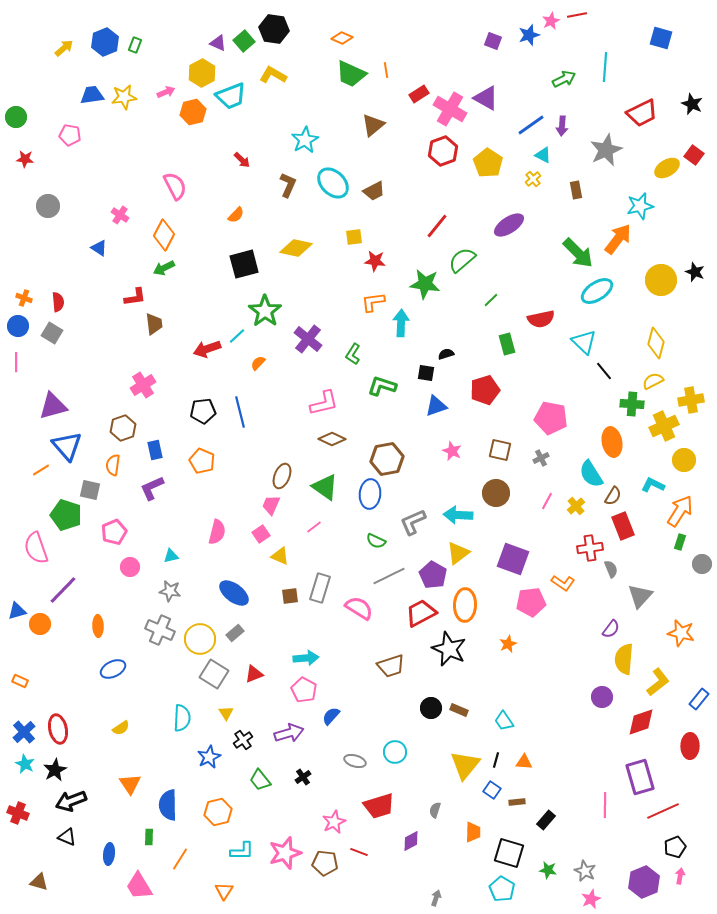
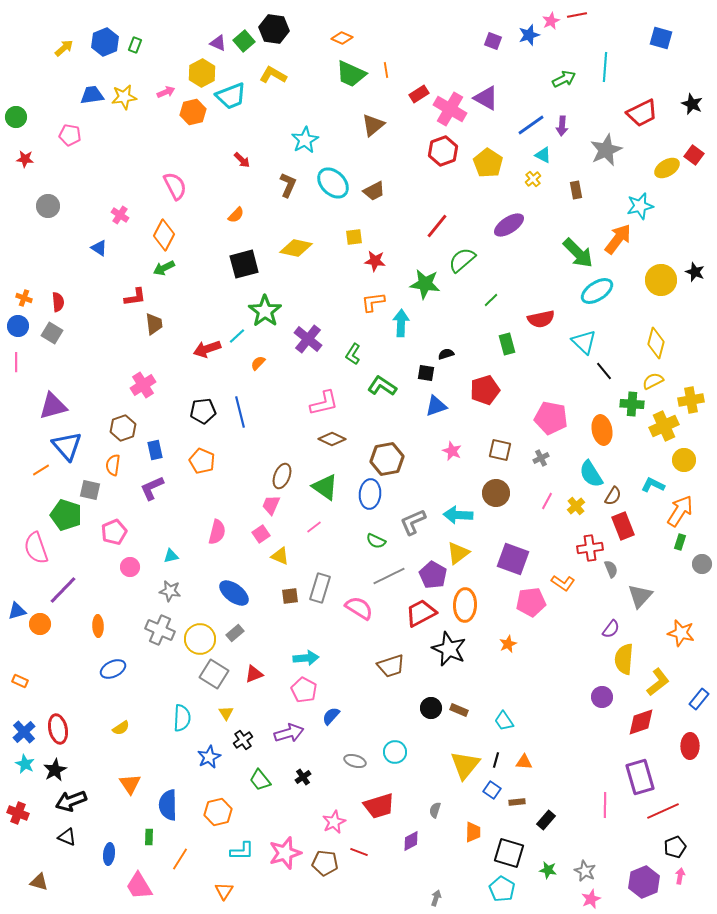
green L-shape at (382, 386): rotated 16 degrees clockwise
orange ellipse at (612, 442): moved 10 px left, 12 px up
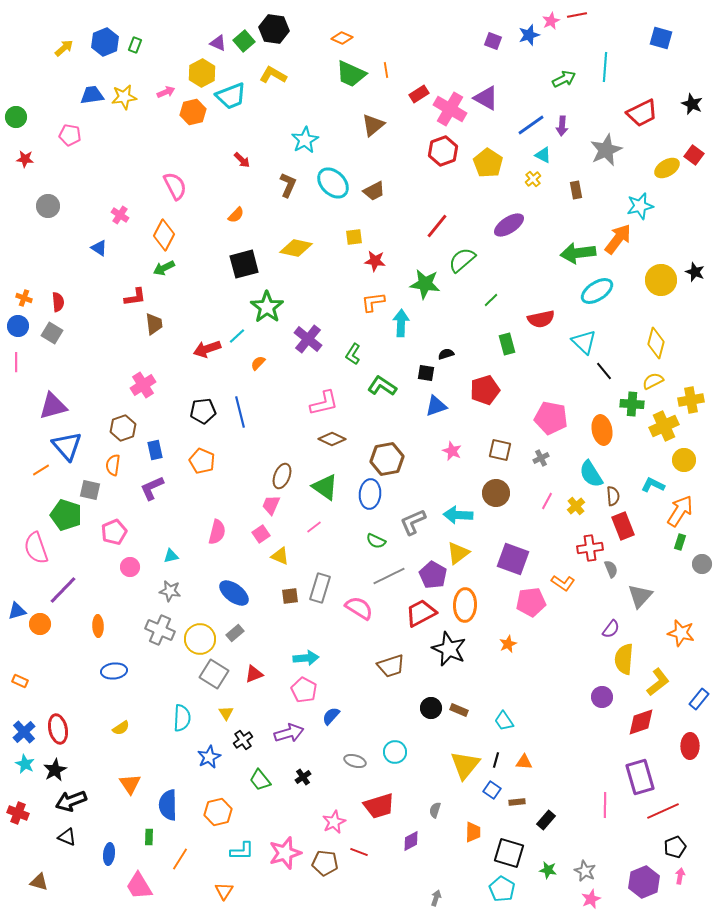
green arrow at (578, 253): rotated 128 degrees clockwise
green star at (265, 311): moved 2 px right, 4 px up
brown semicircle at (613, 496): rotated 36 degrees counterclockwise
blue ellipse at (113, 669): moved 1 px right, 2 px down; rotated 20 degrees clockwise
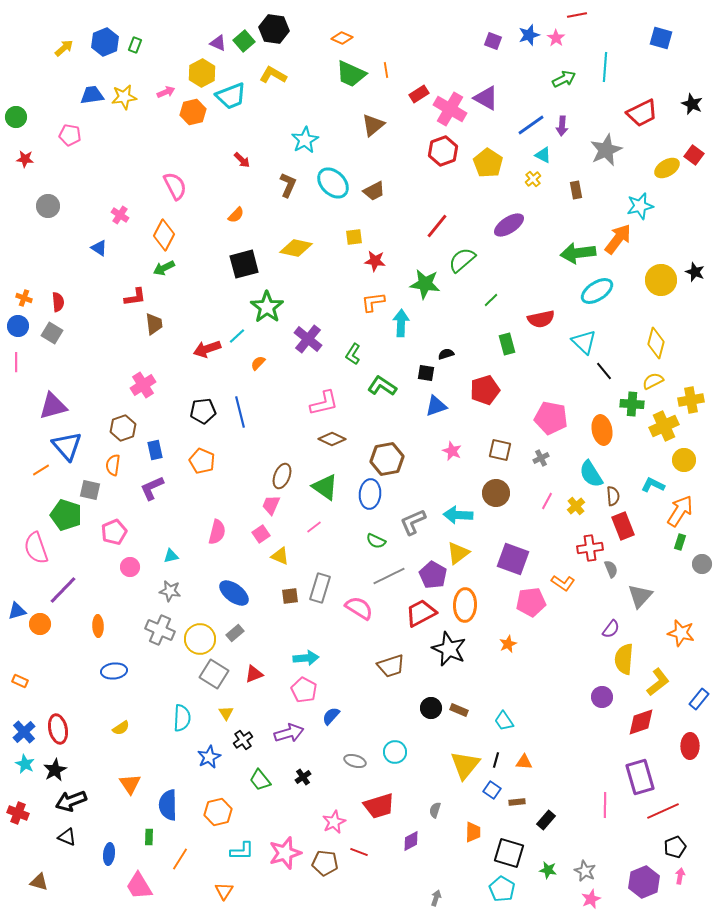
pink star at (551, 21): moved 5 px right, 17 px down; rotated 12 degrees counterclockwise
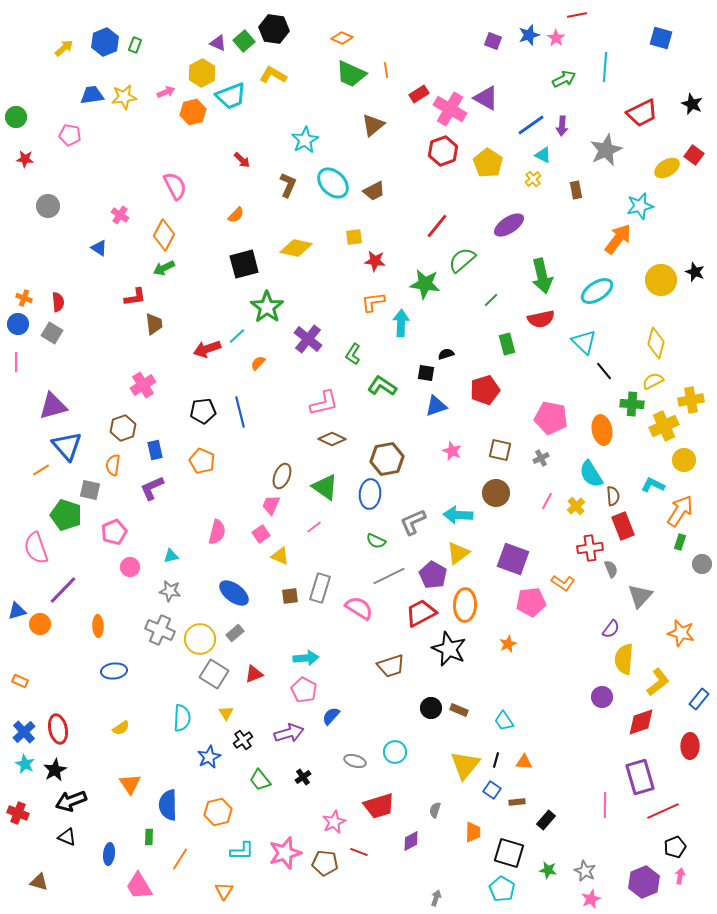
green arrow at (578, 253): moved 36 px left, 23 px down; rotated 96 degrees counterclockwise
blue circle at (18, 326): moved 2 px up
